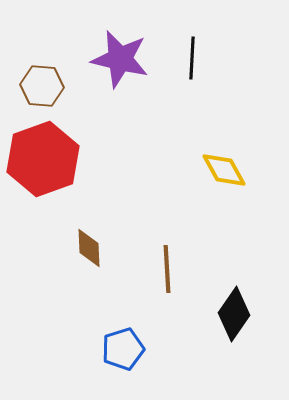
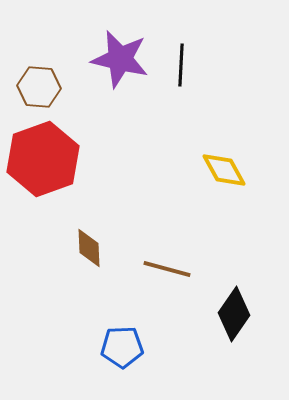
black line: moved 11 px left, 7 px down
brown hexagon: moved 3 px left, 1 px down
brown line: rotated 72 degrees counterclockwise
blue pentagon: moved 1 px left, 2 px up; rotated 15 degrees clockwise
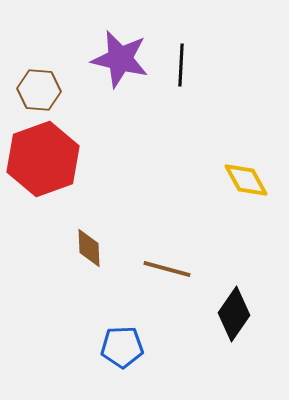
brown hexagon: moved 3 px down
yellow diamond: moved 22 px right, 10 px down
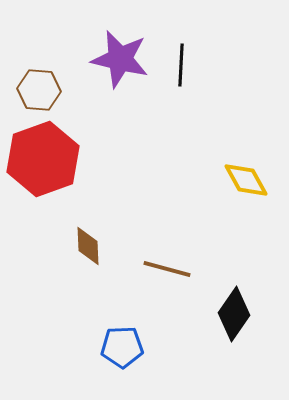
brown diamond: moved 1 px left, 2 px up
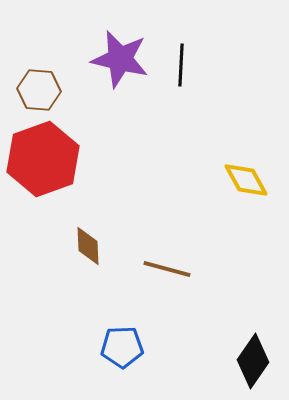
black diamond: moved 19 px right, 47 px down
